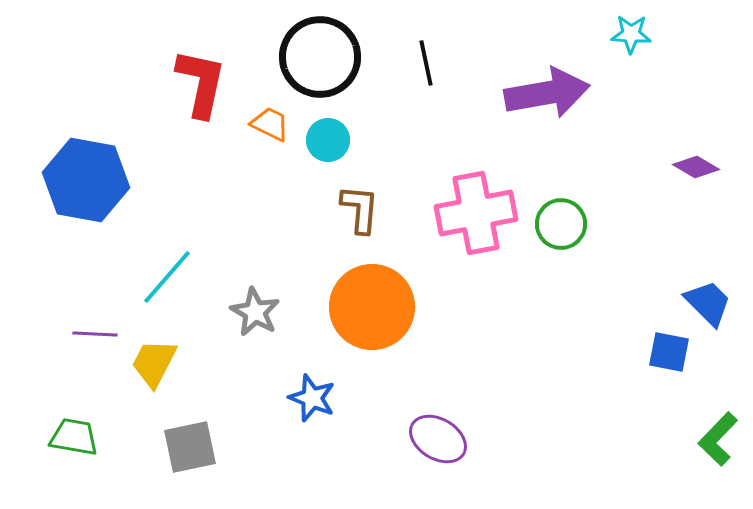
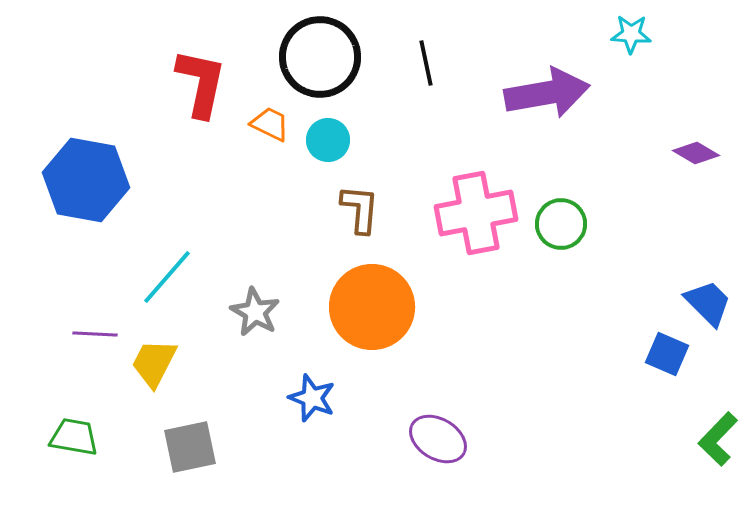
purple diamond: moved 14 px up
blue square: moved 2 px left, 2 px down; rotated 12 degrees clockwise
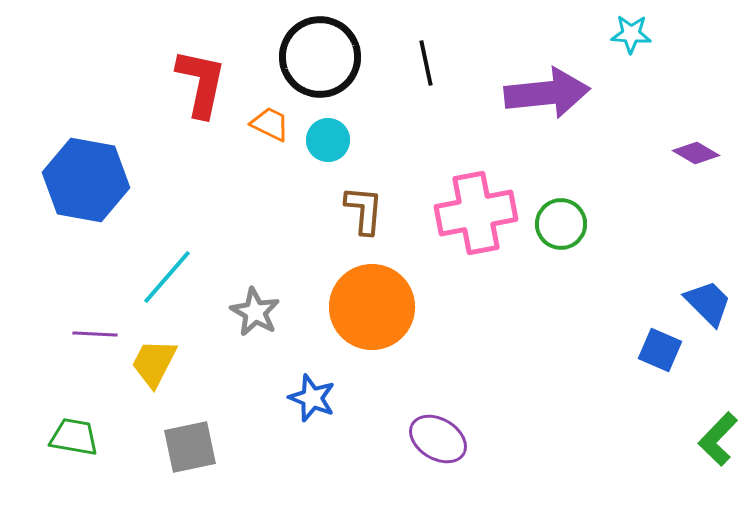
purple arrow: rotated 4 degrees clockwise
brown L-shape: moved 4 px right, 1 px down
blue square: moved 7 px left, 4 px up
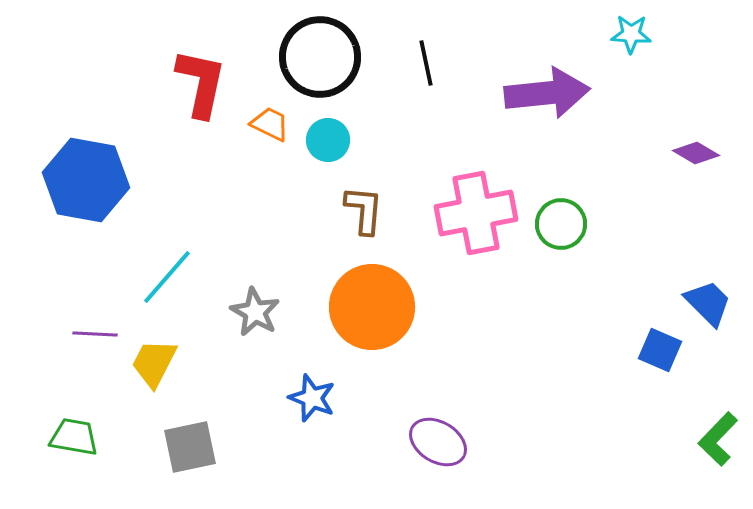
purple ellipse: moved 3 px down
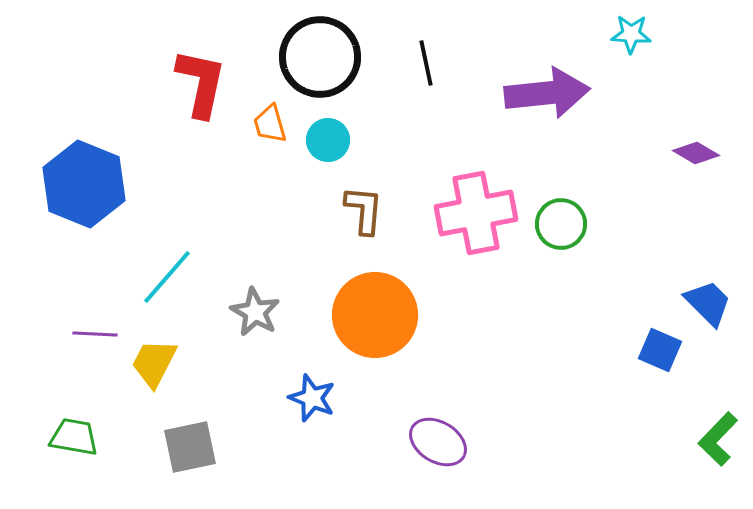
orange trapezoid: rotated 132 degrees counterclockwise
blue hexagon: moved 2 px left, 4 px down; rotated 12 degrees clockwise
orange circle: moved 3 px right, 8 px down
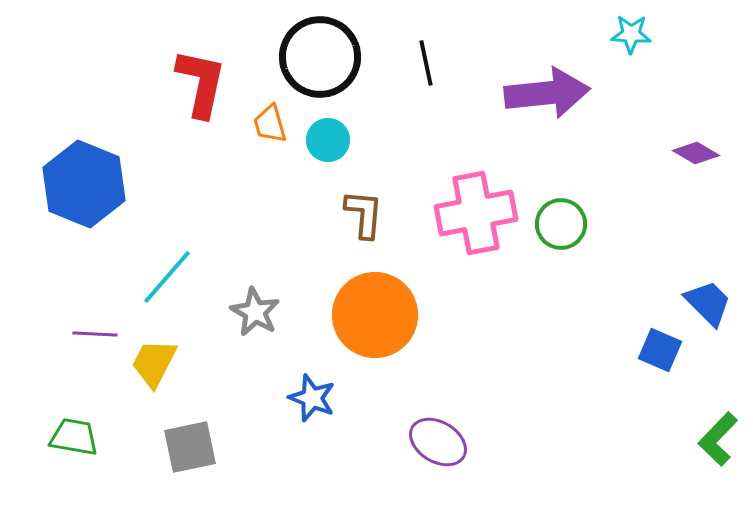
brown L-shape: moved 4 px down
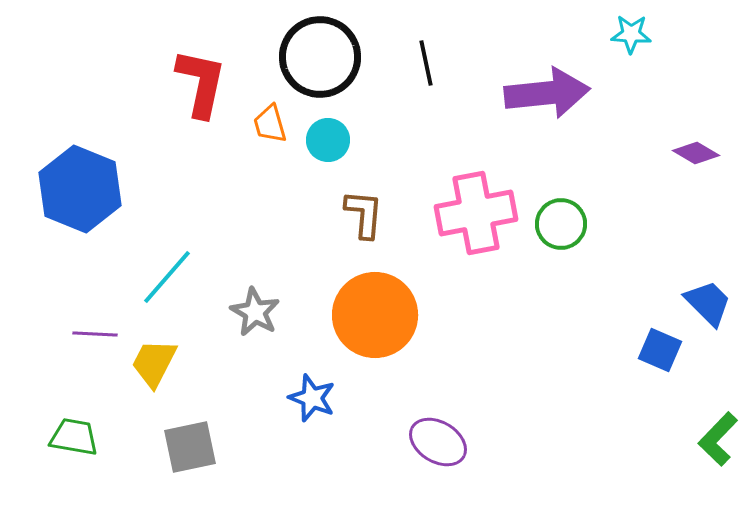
blue hexagon: moved 4 px left, 5 px down
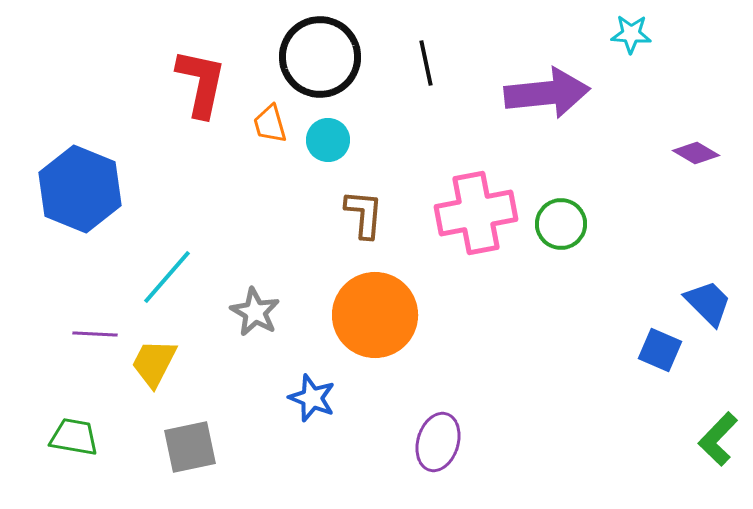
purple ellipse: rotated 76 degrees clockwise
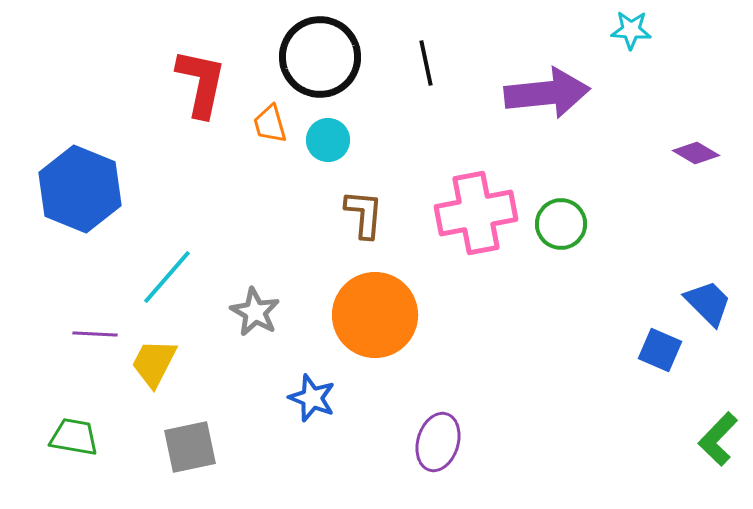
cyan star: moved 4 px up
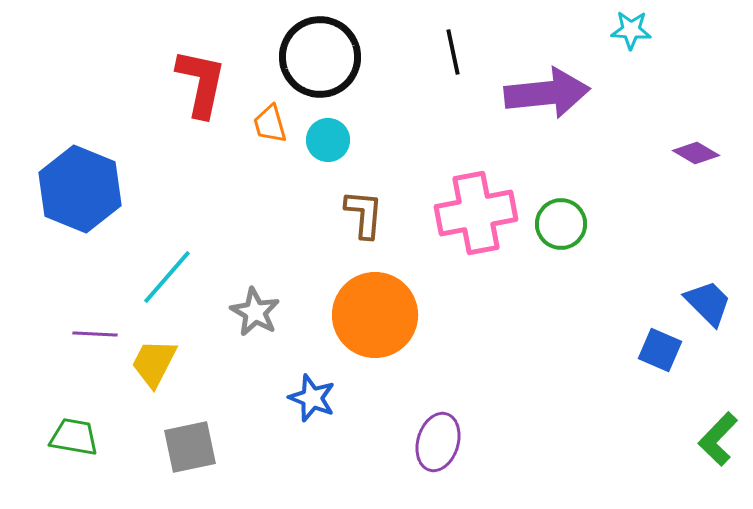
black line: moved 27 px right, 11 px up
